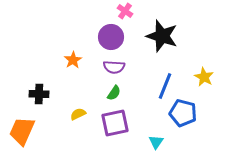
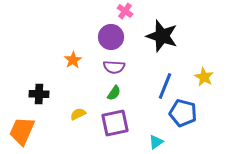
cyan triangle: rotated 21 degrees clockwise
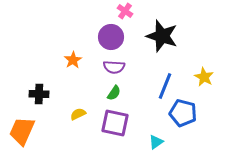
purple square: rotated 24 degrees clockwise
